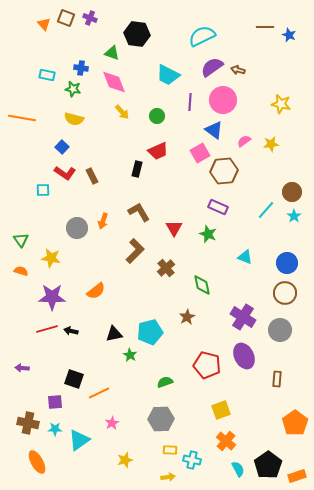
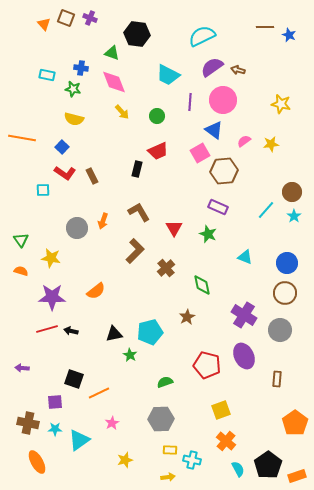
orange line at (22, 118): moved 20 px down
purple cross at (243, 317): moved 1 px right, 2 px up
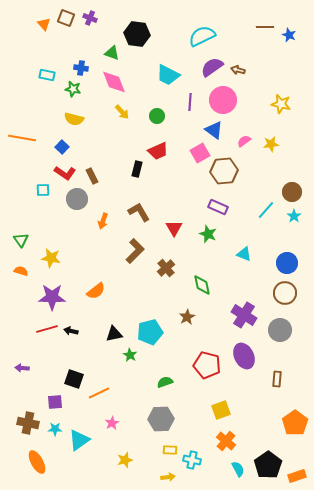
gray circle at (77, 228): moved 29 px up
cyan triangle at (245, 257): moved 1 px left, 3 px up
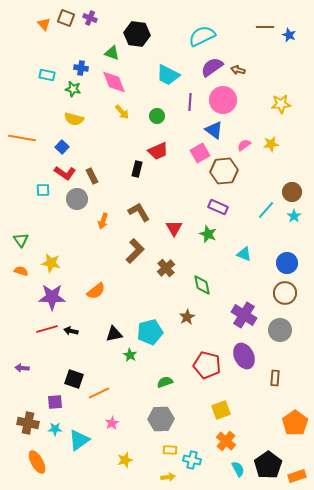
yellow star at (281, 104): rotated 18 degrees counterclockwise
pink semicircle at (244, 141): moved 4 px down
yellow star at (51, 258): moved 5 px down
brown rectangle at (277, 379): moved 2 px left, 1 px up
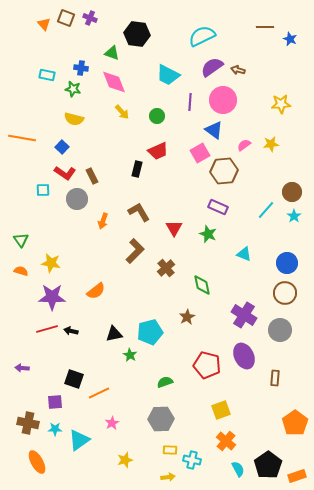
blue star at (289, 35): moved 1 px right, 4 px down
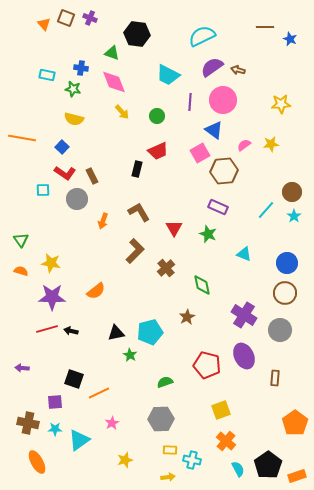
black triangle at (114, 334): moved 2 px right, 1 px up
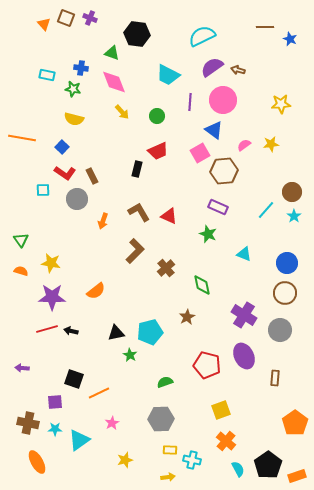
red triangle at (174, 228): moved 5 px left, 12 px up; rotated 36 degrees counterclockwise
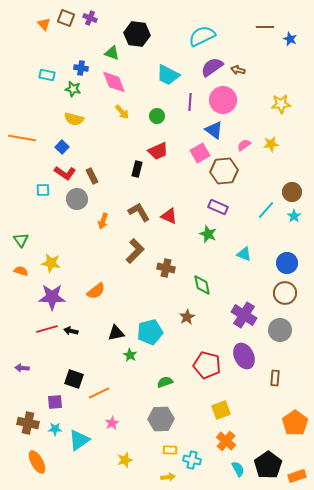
brown cross at (166, 268): rotated 36 degrees counterclockwise
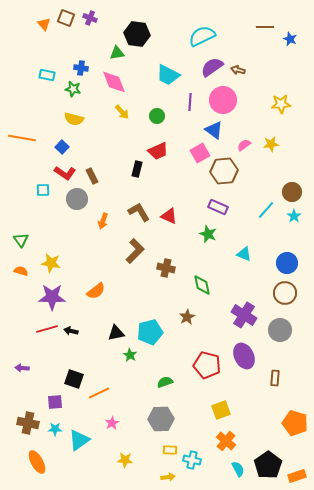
green triangle at (112, 53): moved 5 px right; rotated 28 degrees counterclockwise
orange pentagon at (295, 423): rotated 20 degrees counterclockwise
yellow star at (125, 460): rotated 21 degrees clockwise
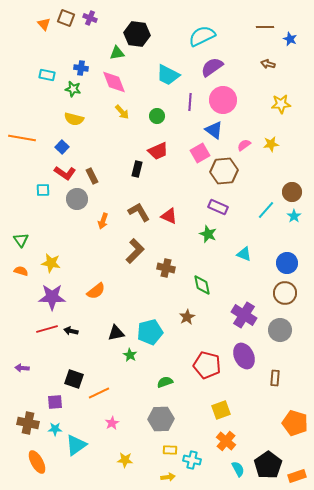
brown arrow at (238, 70): moved 30 px right, 6 px up
cyan triangle at (79, 440): moved 3 px left, 5 px down
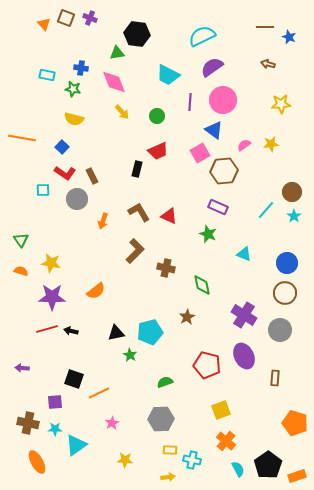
blue star at (290, 39): moved 1 px left, 2 px up
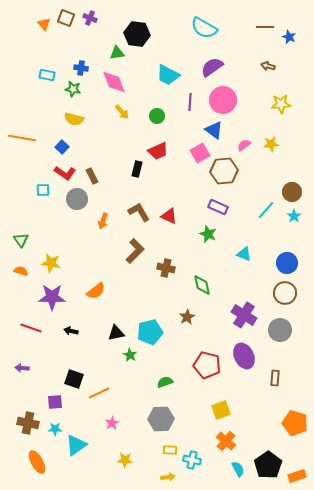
cyan semicircle at (202, 36): moved 2 px right, 8 px up; rotated 124 degrees counterclockwise
brown arrow at (268, 64): moved 2 px down
red line at (47, 329): moved 16 px left, 1 px up; rotated 35 degrees clockwise
